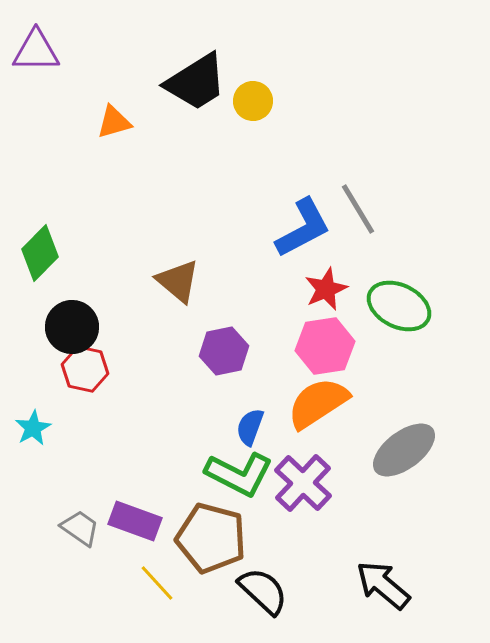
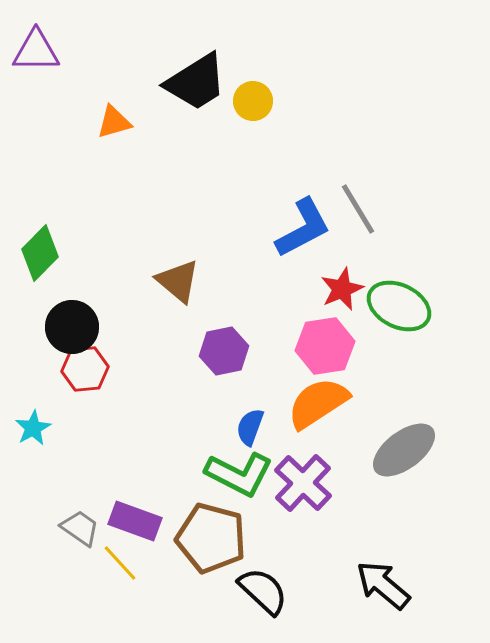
red star: moved 16 px right
red hexagon: rotated 18 degrees counterclockwise
yellow line: moved 37 px left, 20 px up
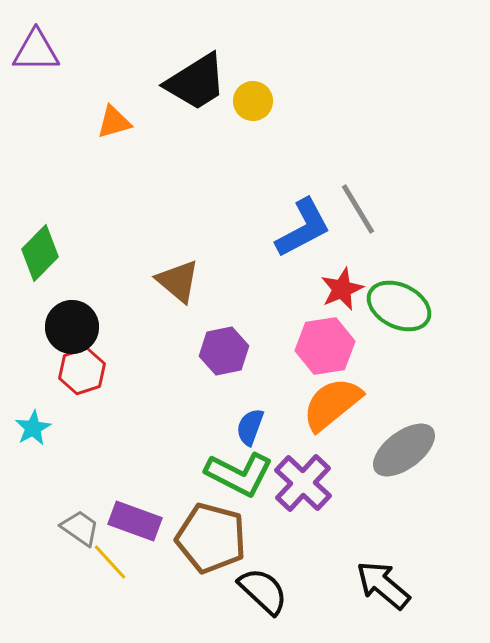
red hexagon: moved 3 px left, 2 px down; rotated 12 degrees counterclockwise
orange semicircle: moved 14 px right, 1 px down; rotated 6 degrees counterclockwise
yellow line: moved 10 px left, 1 px up
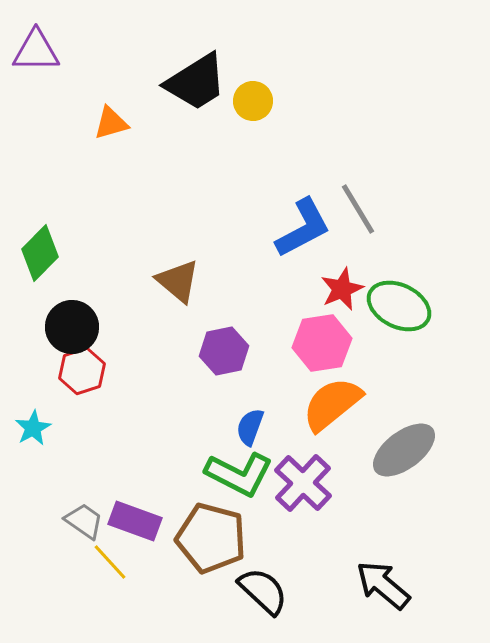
orange triangle: moved 3 px left, 1 px down
pink hexagon: moved 3 px left, 3 px up
gray trapezoid: moved 4 px right, 7 px up
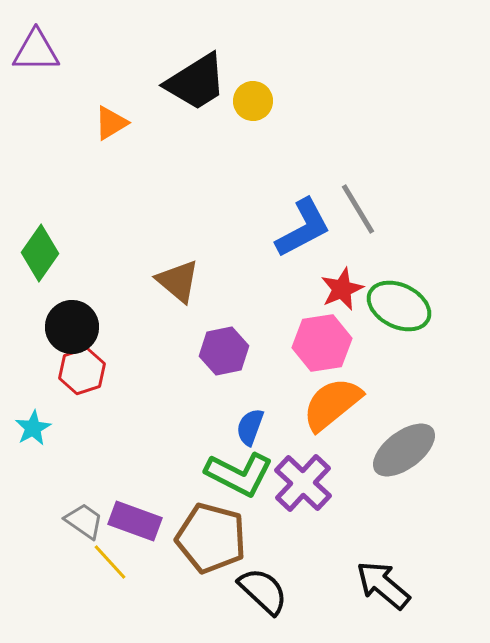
orange triangle: rotated 15 degrees counterclockwise
green diamond: rotated 10 degrees counterclockwise
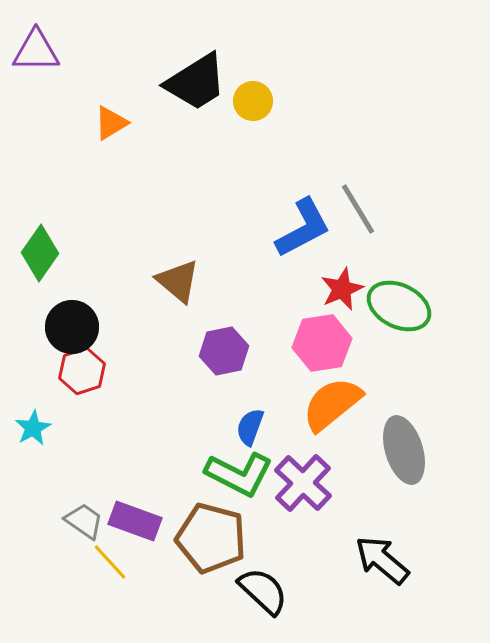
gray ellipse: rotated 70 degrees counterclockwise
black arrow: moved 1 px left, 25 px up
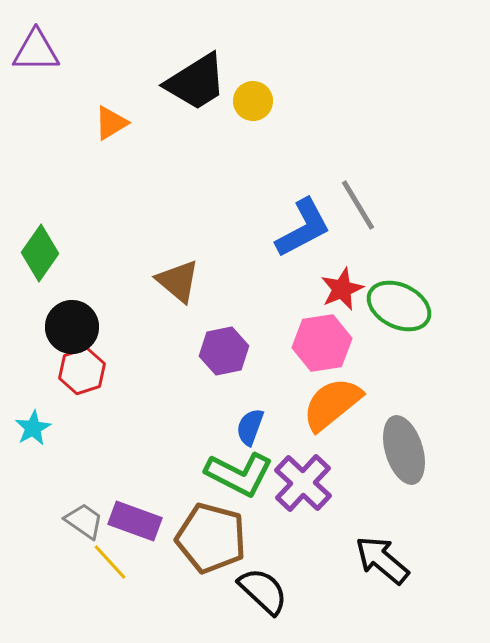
gray line: moved 4 px up
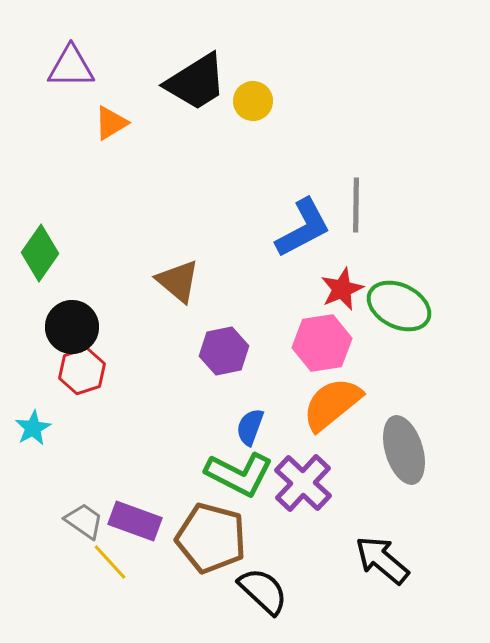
purple triangle: moved 35 px right, 16 px down
gray line: moved 2 px left; rotated 32 degrees clockwise
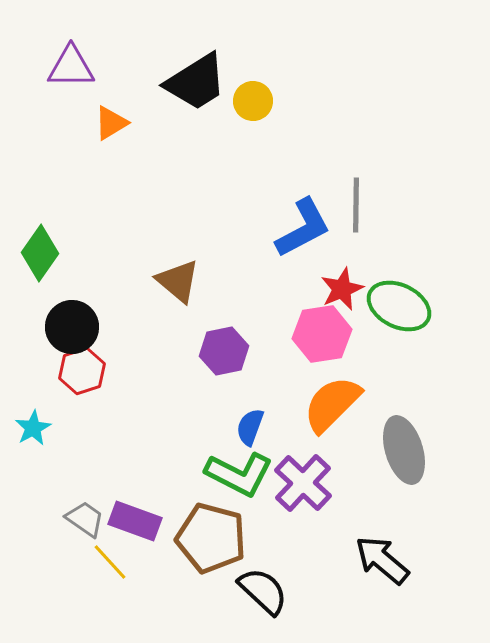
pink hexagon: moved 9 px up
orange semicircle: rotated 6 degrees counterclockwise
gray trapezoid: moved 1 px right, 2 px up
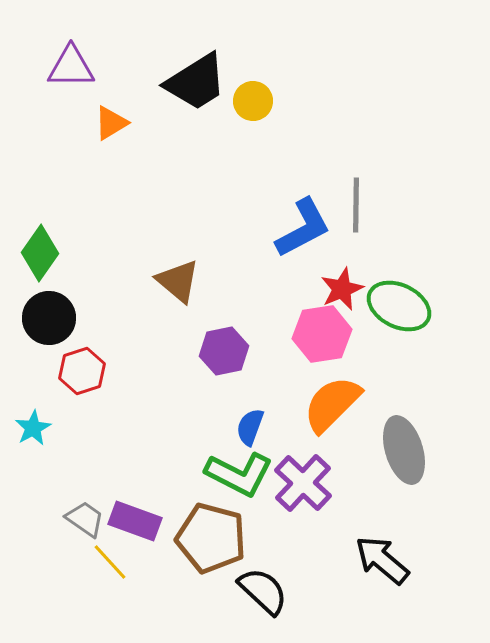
black circle: moved 23 px left, 9 px up
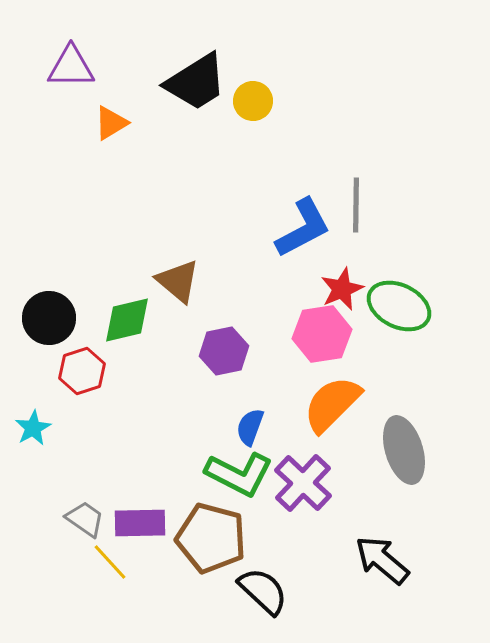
green diamond: moved 87 px right, 67 px down; rotated 42 degrees clockwise
purple rectangle: moved 5 px right, 2 px down; rotated 21 degrees counterclockwise
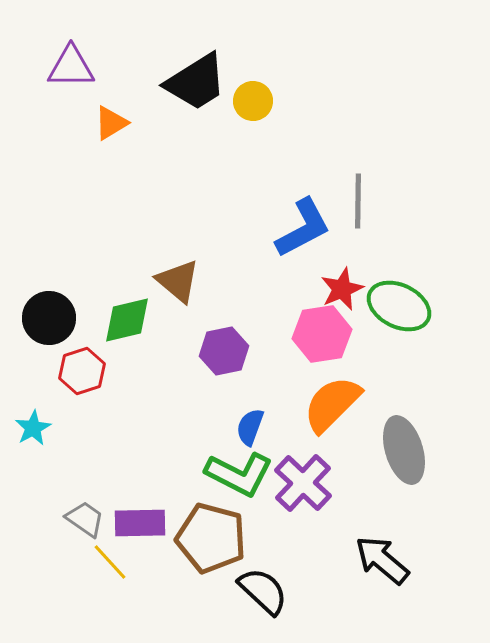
gray line: moved 2 px right, 4 px up
